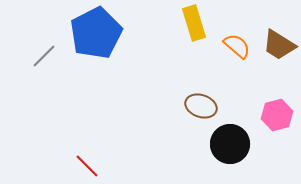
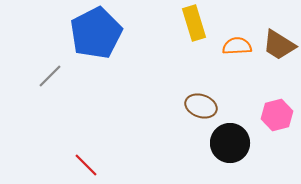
orange semicircle: rotated 44 degrees counterclockwise
gray line: moved 6 px right, 20 px down
black circle: moved 1 px up
red line: moved 1 px left, 1 px up
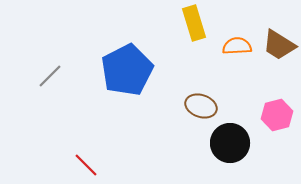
blue pentagon: moved 31 px right, 37 px down
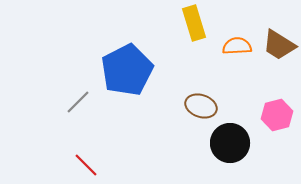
gray line: moved 28 px right, 26 px down
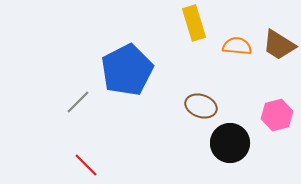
orange semicircle: rotated 8 degrees clockwise
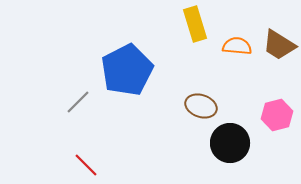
yellow rectangle: moved 1 px right, 1 px down
